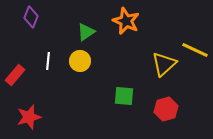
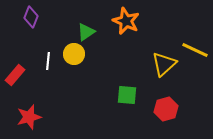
yellow circle: moved 6 px left, 7 px up
green square: moved 3 px right, 1 px up
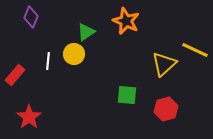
red star: rotated 20 degrees counterclockwise
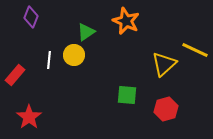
yellow circle: moved 1 px down
white line: moved 1 px right, 1 px up
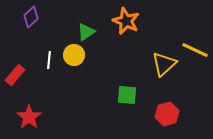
purple diamond: rotated 25 degrees clockwise
red hexagon: moved 1 px right, 5 px down
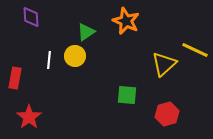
purple diamond: rotated 50 degrees counterclockwise
yellow circle: moved 1 px right, 1 px down
red rectangle: moved 3 px down; rotated 30 degrees counterclockwise
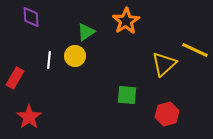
orange star: rotated 16 degrees clockwise
red rectangle: rotated 20 degrees clockwise
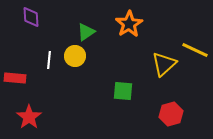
orange star: moved 3 px right, 3 px down
red rectangle: rotated 65 degrees clockwise
green square: moved 4 px left, 4 px up
red hexagon: moved 4 px right
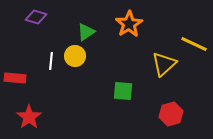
purple diamond: moved 5 px right; rotated 70 degrees counterclockwise
yellow line: moved 1 px left, 6 px up
white line: moved 2 px right, 1 px down
